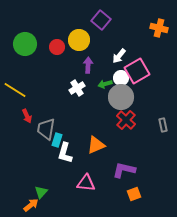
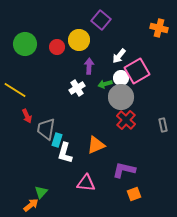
purple arrow: moved 1 px right, 1 px down
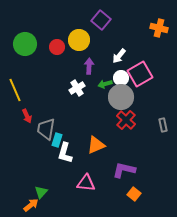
pink square: moved 3 px right, 3 px down
yellow line: rotated 35 degrees clockwise
orange square: rotated 32 degrees counterclockwise
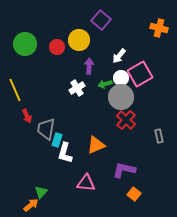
gray rectangle: moved 4 px left, 11 px down
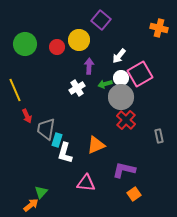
orange square: rotated 16 degrees clockwise
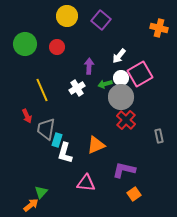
yellow circle: moved 12 px left, 24 px up
yellow line: moved 27 px right
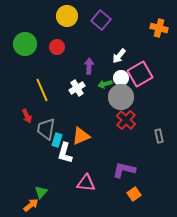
orange triangle: moved 15 px left, 9 px up
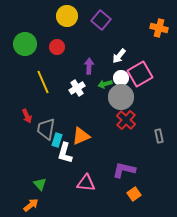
yellow line: moved 1 px right, 8 px up
green triangle: moved 1 px left, 8 px up; rotated 24 degrees counterclockwise
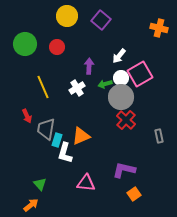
yellow line: moved 5 px down
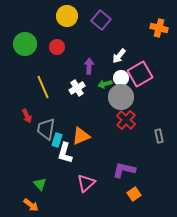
pink triangle: rotated 48 degrees counterclockwise
orange arrow: rotated 77 degrees clockwise
